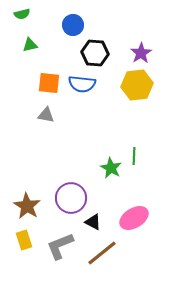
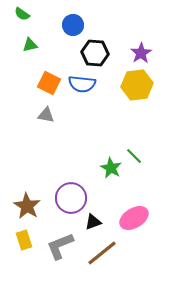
green semicircle: rotated 49 degrees clockwise
orange square: rotated 20 degrees clockwise
green line: rotated 48 degrees counterclockwise
black triangle: rotated 48 degrees counterclockwise
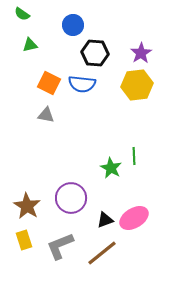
green line: rotated 42 degrees clockwise
black triangle: moved 12 px right, 2 px up
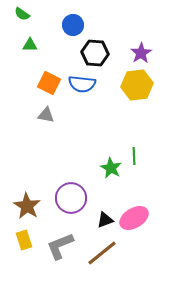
green triangle: rotated 14 degrees clockwise
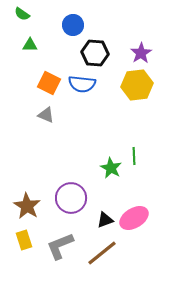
gray triangle: rotated 12 degrees clockwise
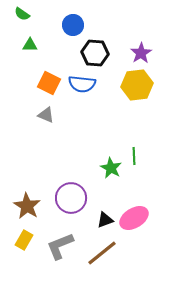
yellow rectangle: rotated 48 degrees clockwise
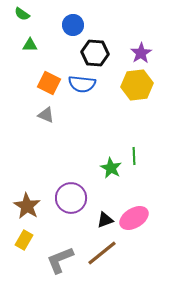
gray L-shape: moved 14 px down
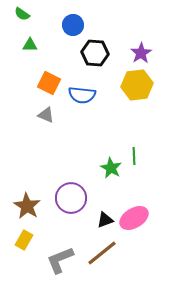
blue semicircle: moved 11 px down
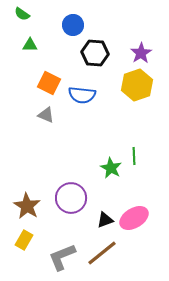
yellow hexagon: rotated 12 degrees counterclockwise
gray L-shape: moved 2 px right, 3 px up
